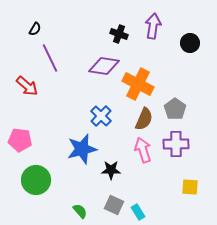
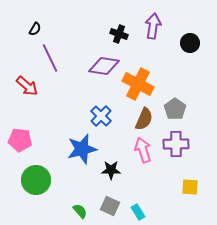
gray square: moved 4 px left, 1 px down
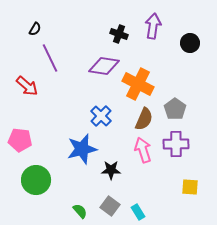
gray square: rotated 12 degrees clockwise
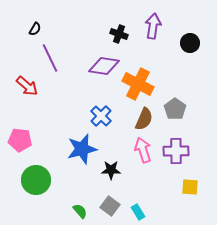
purple cross: moved 7 px down
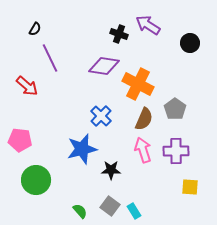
purple arrow: moved 5 px left, 1 px up; rotated 65 degrees counterclockwise
cyan rectangle: moved 4 px left, 1 px up
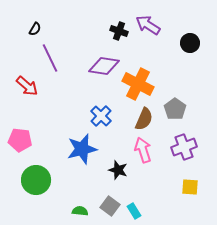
black cross: moved 3 px up
purple cross: moved 8 px right, 4 px up; rotated 20 degrees counterclockwise
black star: moved 7 px right; rotated 18 degrees clockwise
green semicircle: rotated 42 degrees counterclockwise
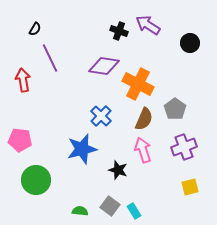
red arrow: moved 4 px left, 6 px up; rotated 140 degrees counterclockwise
yellow square: rotated 18 degrees counterclockwise
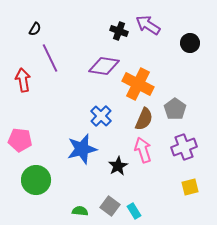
black star: moved 4 px up; rotated 24 degrees clockwise
